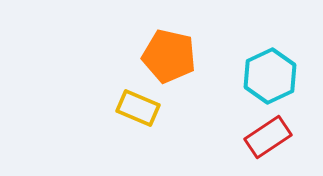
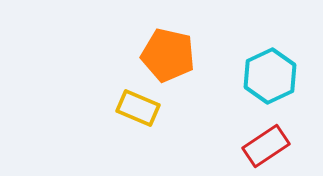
orange pentagon: moved 1 px left, 1 px up
red rectangle: moved 2 px left, 9 px down
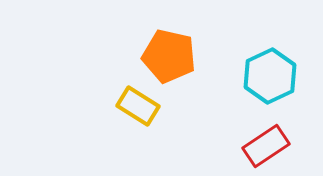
orange pentagon: moved 1 px right, 1 px down
yellow rectangle: moved 2 px up; rotated 9 degrees clockwise
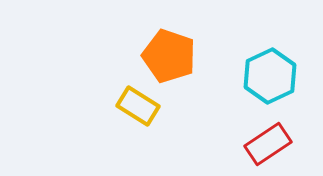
orange pentagon: rotated 6 degrees clockwise
red rectangle: moved 2 px right, 2 px up
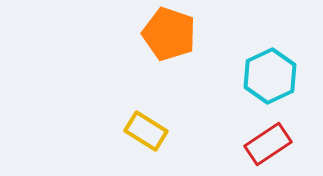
orange pentagon: moved 22 px up
yellow rectangle: moved 8 px right, 25 px down
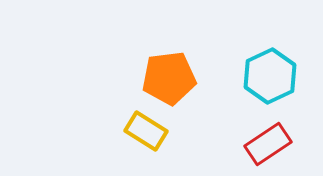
orange pentagon: moved 44 px down; rotated 26 degrees counterclockwise
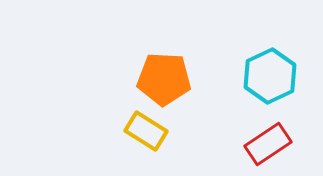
orange pentagon: moved 5 px left, 1 px down; rotated 10 degrees clockwise
